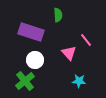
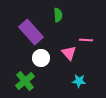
purple rectangle: rotated 30 degrees clockwise
pink line: rotated 48 degrees counterclockwise
white circle: moved 6 px right, 2 px up
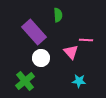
purple rectangle: moved 3 px right
pink triangle: moved 2 px right, 1 px up
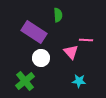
purple rectangle: rotated 15 degrees counterclockwise
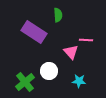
white circle: moved 8 px right, 13 px down
green cross: moved 1 px down
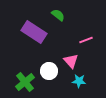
green semicircle: rotated 48 degrees counterclockwise
pink line: rotated 24 degrees counterclockwise
pink triangle: moved 9 px down
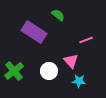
green cross: moved 11 px left, 11 px up
